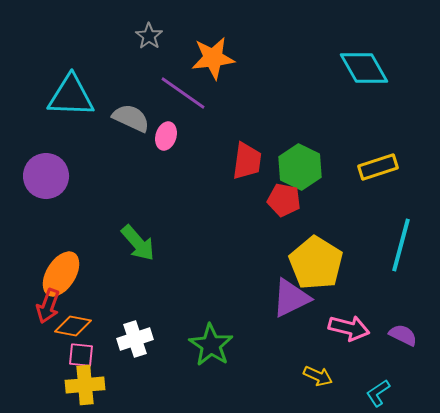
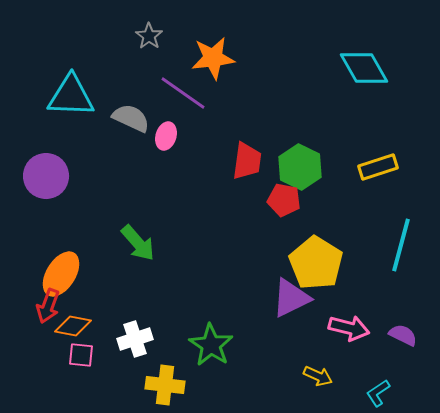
yellow cross: moved 80 px right; rotated 12 degrees clockwise
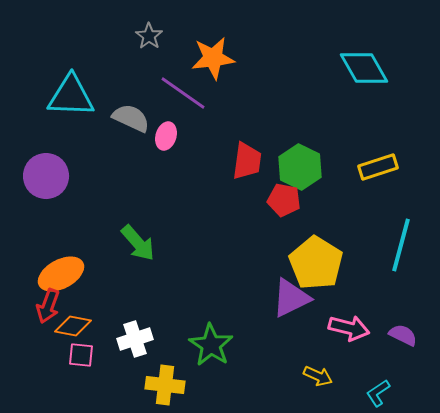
orange ellipse: rotated 30 degrees clockwise
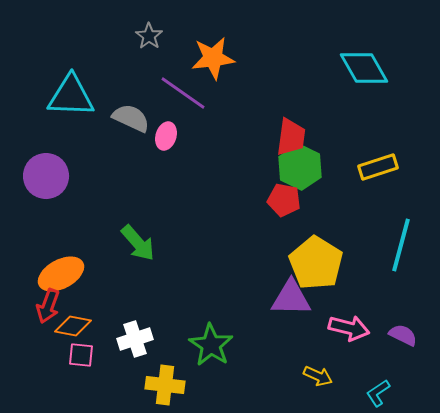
red trapezoid: moved 44 px right, 24 px up
purple triangle: rotated 27 degrees clockwise
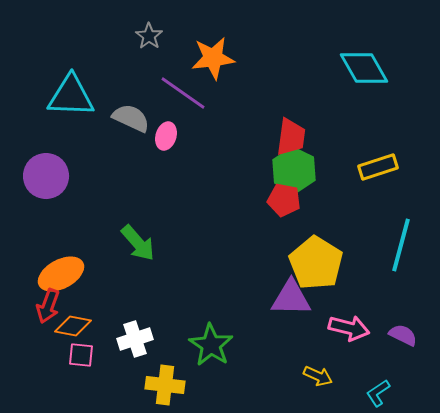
green hexagon: moved 6 px left, 3 px down
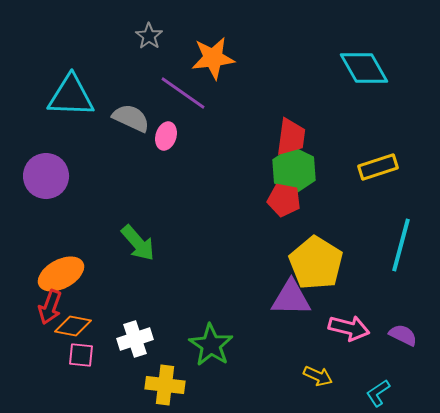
red arrow: moved 2 px right, 1 px down
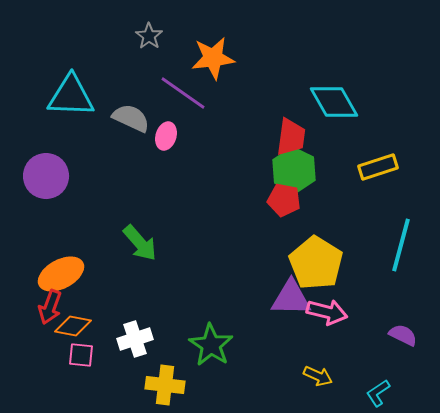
cyan diamond: moved 30 px left, 34 px down
green arrow: moved 2 px right
pink arrow: moved 22 px left, 16 px up
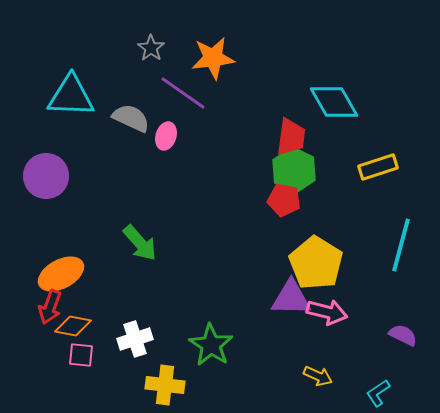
gray star: moved 2 px right, 12 px down
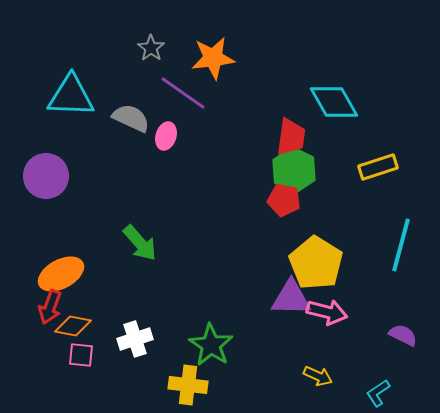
yellow cross: moved 23 px right
